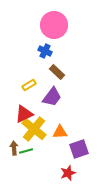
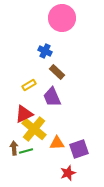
pink circle: moved 8 px right, 7 px up
purple trapezoid: rotated 120 degrees clockwise
orange triangle: moved 3 px left, 11 px down
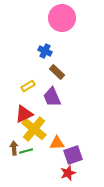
yellow rectangle: moved 1 px left, 1 px down
purple square: moved 6 px left, 6 px down
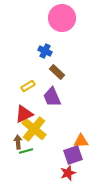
orange triangle: moved 24 px right, 2 px up
brown arrow: moved 4 px right, 6 px up
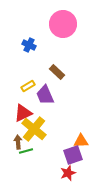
pink circle: moved 1 px right, 6 px down
blue cross: moved 16 px left, 6 px up
purple trapezoid: moved 7 px left, 2 px up
red triangle: moved 1 px left, 1 px up
